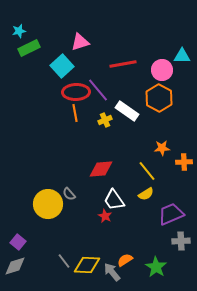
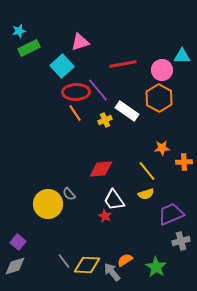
orange line: rotated 24 degrees counterclockwise
yellow semicircle: rotated 14 degrees clockwise
gray cross: rotated 12 degrees counterclockwise
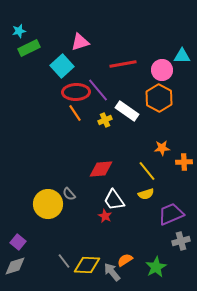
green star: rotated 10 degrees clockwise
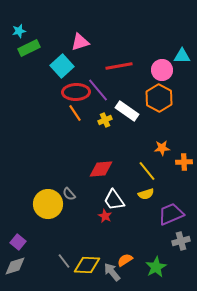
red line: moved 4 px left, 2 px down
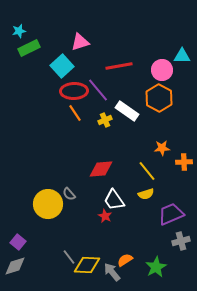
red ellipse: moved 2 px left, 1 px up
gray line: moved 5 px right, 4 px up
